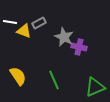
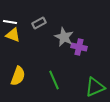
yellow triangle: moved 11 px left, 4 px down
yellow semicircle: rotated 54 degrees clockwise
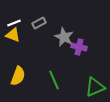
white line: moved 4 px right, 1 px down; rotated 32 degrees counterclockwise
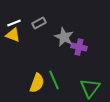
yellow semicircle: moved 19 px right, 7 px down
green triangle: moved 5 px left, 1 px down; rotated 30 degrees counterclockwise
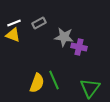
gray star: rotated 18 degrees counterclockwise
